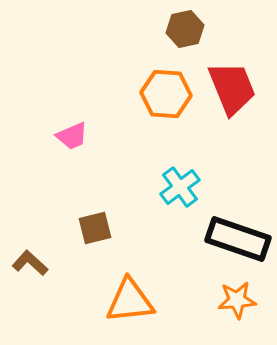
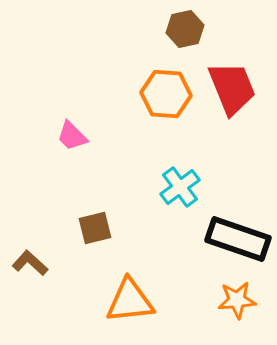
pink trapezoid: rotated 68 degrees clockwise
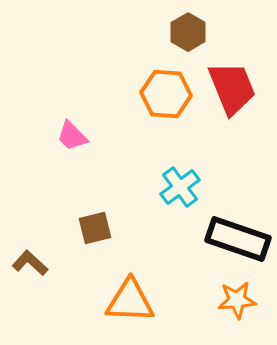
brown hexagon: moved 3 px right, 3 px down; rotated 18 degrees counterclockwise
orange triangle: rotated 8 degrees clockwise
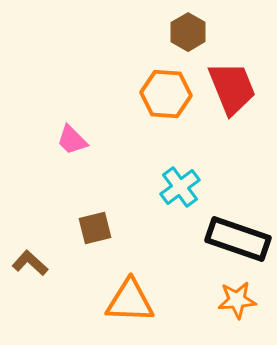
pink trapezoid: moved 4 px down
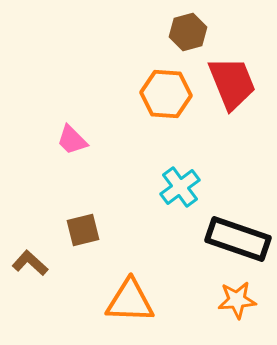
brown hexagon: rotated 15 degrees clockwise
red trapezoid: moved 5 px up
brown square: moved 12 px left, 2 px down
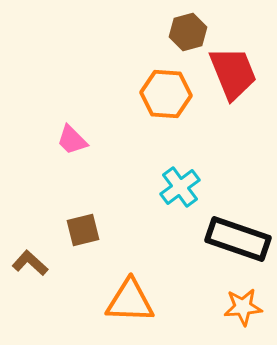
red trapezoid: moved 1 px right, 10 px up
orange star: moved 6 px right, 7 px down
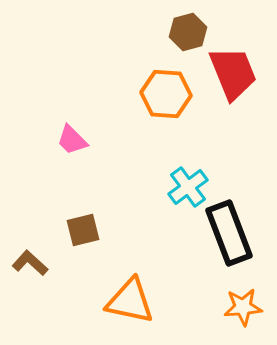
cyan cross: moved 8 px right
black rectangle: moved 9 px left, 6 px up; rotated 50 degrees clockwise
orange triangle: rotated 10 degrees clockwise
